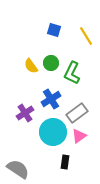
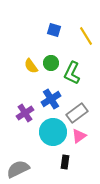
gray semicircle: rotated 60 degrees counterclockwise
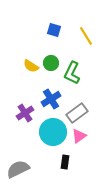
yellow semicircle: rotated 21 degrees counterclockwise
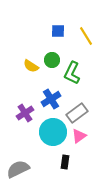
blue square: moved 4 px right, 1 px down; rotated 16 degrees counterclockwise
green circle: moved 1 px right, 3 px up
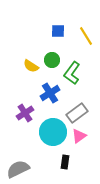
green L-shape: rotated 10 degrees clockwise
blue cross: moved 1 px left, 6 px up
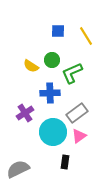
green L-shape: rotated 30 degrees clockwise
blue cross: rotated 30 degrees clockwise
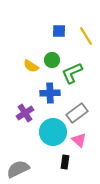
blue square: moved 1 px right
pink triangle: moved 4 px down; rotated 42 degrees counterclockwise
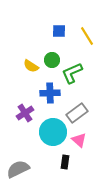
yellow line: moved 1 px right
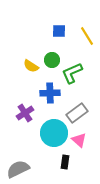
cyan circle: moved 1 px right, 1 px down
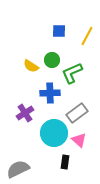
yellow line: rotated 60 degrees clockwise
